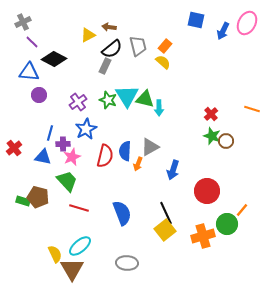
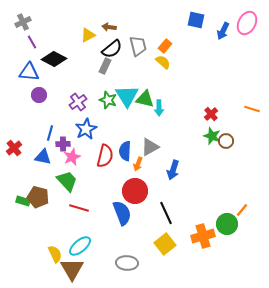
purple line at (32, 42): rotated 16 degrees clockwise
red circle at (207, 191): moved 72 px left
yellow square at (165, 230): moved 14 px down
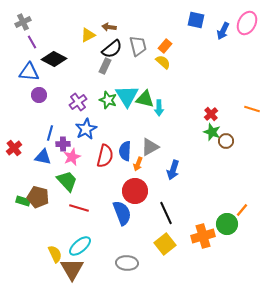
green star at (212, 136): moved 4 px up
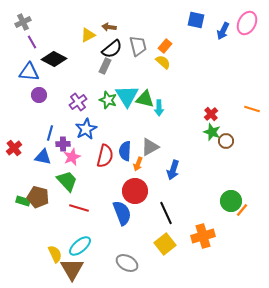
green circle at (227, 224): moved 4 px right, 23 px up
gray ellipse at (127, 263): rotated 25 degrees clockwise
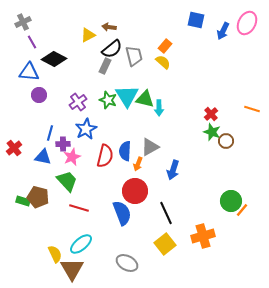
gray trapezoid at (138, 46): moved 4 px left, 10 px down
cyan ellipse at (80, 246): moved 1 px right, 2 px up
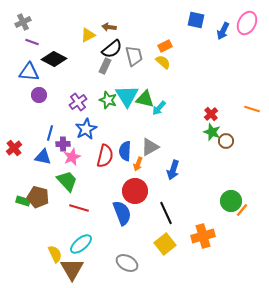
purple line at (32, 42): rotated 40 degrees counterclockwise
orange rectangle at (165, 46): rotated 24 degrees clockwise
cyan arrow at (159, 108): rotated 42 degrees clockwise
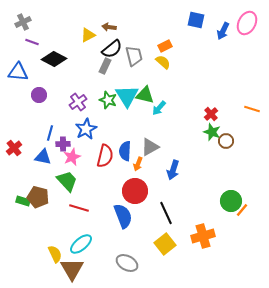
blue triangle at (29, 72): moved 11 px left
green triangle at (145, 99): moved 4 px up
blue semicircle at (122, 213): moved 1 px right, 3 px down
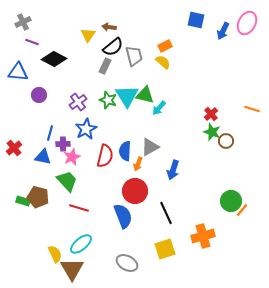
yellow triangle at (88, 35): rotated 28 degrees counterclockwise
black semicircle at (112, 49): moved 1 px right, 2 px up
yellow square at (165, 244): moved 5 px down; rotated 20 degrees clockwise
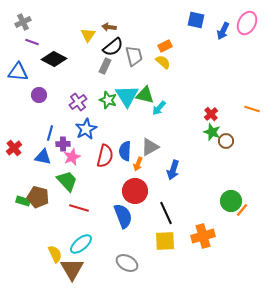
yellow square at (165, 249): moved 8 px up; rotated 15 degrees clockwise
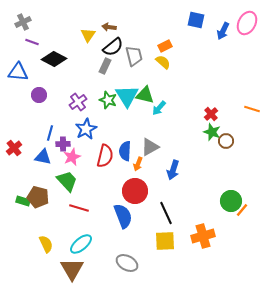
yellow semicircle at (55, 254): moved 9 px left, 10 px up
